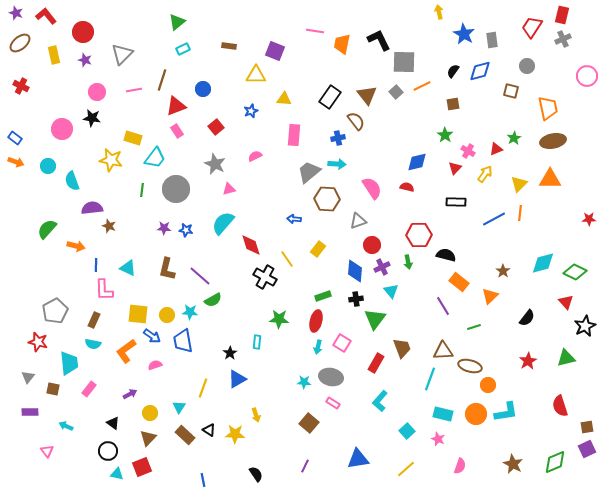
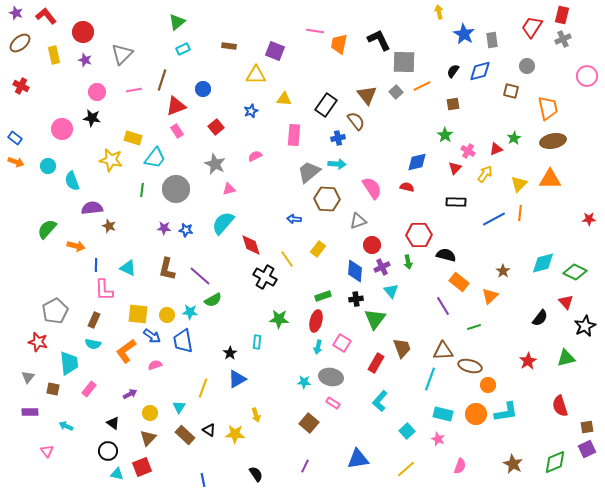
orange trapezoid at (342, 44): moved 3 px left
black rectangle at (330, 97): moved 4 px left, 8 px down
black semicircle at (527, 318): moved 13 px right
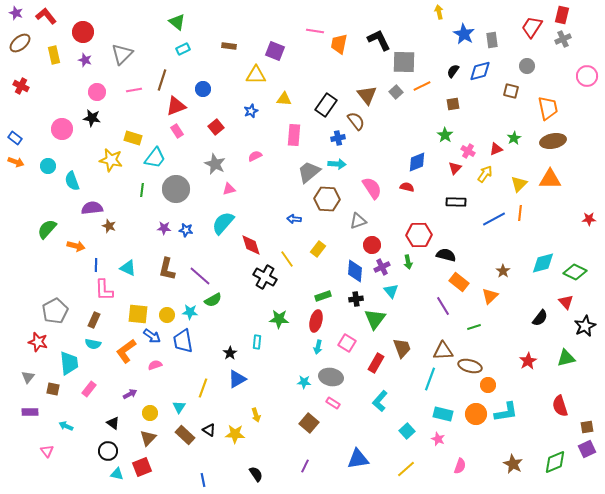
green triangle at (177, 22): rotated 42 degrees counterclockwise
blue diamond at (417, 162): rotated 10 degrees counterclockwise
pink square at (342, 343): moved 5 px right
